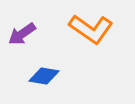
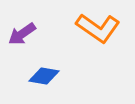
orange L-shape: moved 7 px right, 1 px up
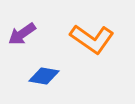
orange L-shape: moved 6 px left, 11 px down
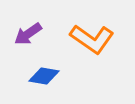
purple arrow: moved 6 px right
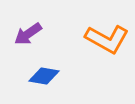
orange L-shape: moved 15 px right; rotated 6 degrees counterclockwise
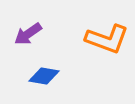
orange L-shape: rotated 9 degrees counterclockwise
